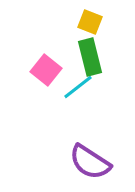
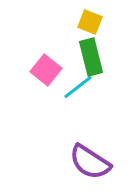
green rectangle: moved 1 px right
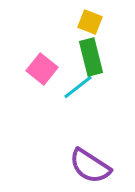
pink square: moved 4 px left, 1 px up
purple semicircle: moved 4 px down
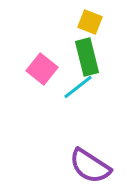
green rectangle: moved 4 px left
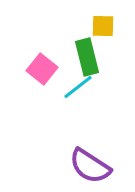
yellow square: moved 13 px right, 4 px down; rotated 20 degrees counterclockwise
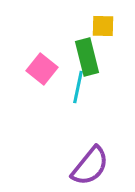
cyan line: rotated 40 degrees counterclockwise
purple semicircle: rotated 84 degrees counterclockwise
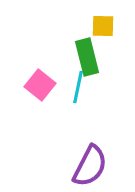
pink square: moved 2 px left, 16 px down
purple semicircle: rotated 12 degrees counterclockwise
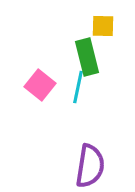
purple semicircle: rotated 18 degrees counterclockwise
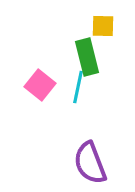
purple semicircle: moved 3 px up; rotated 150 degrees clockwise
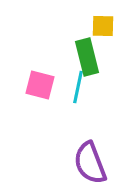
pink square: rotated 24 degrees counterclockwise
